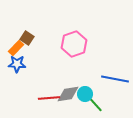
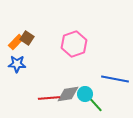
orange rectangle: moved 6 px up
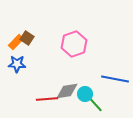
gray diamond: moved 1 px left, 3 px up
red line: moved 2 px left, 1 px down
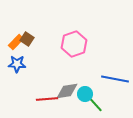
brown square: moved 1 px down
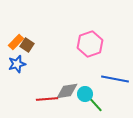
brown square: moved 6 px down
pink hexagon: moved 16 px right
blue star: rotated 18 degrees counterclockwise
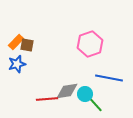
brown square: rotated 24 degrees counterclockwise
blue line: moved 6 px left, 1 px up
